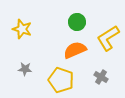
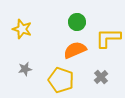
yellow L-shape: rotated 32 degrees clockwise
gray star: rotated 16 degrees counterclockwise
gray cross: rotated 16 degrees clockwise
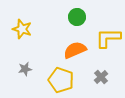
green circle: moved 5 px up
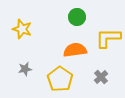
orange semicircle: rotated 15 degrees clockwise
yellow pentagon: moved 1 px left, 1 px up; rotated 15 degrees clockwise
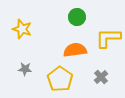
gray star: rotated 16 degrees clockwise
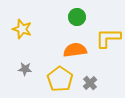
gray cross: moved 11 px left, 6 px down
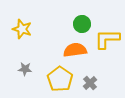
green circle: moved 5 px right, 7 px down
yellow L-shape: moved 1 px left, 1 px down
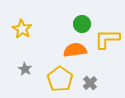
yellow star: rotated 12 degrees clockwise
gray star: rotated 24 degrees clockwise
